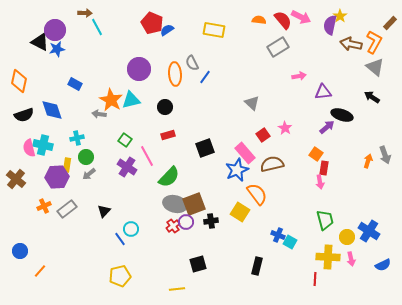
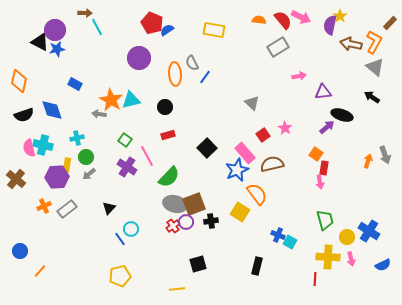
purple circle at (139, 69): moved 11 px up
black square at (205, 148): moved 2 px right; rotated 24 degrees counterclockwise
black triangle at (104, 211): moved 5 px right, 3 px up
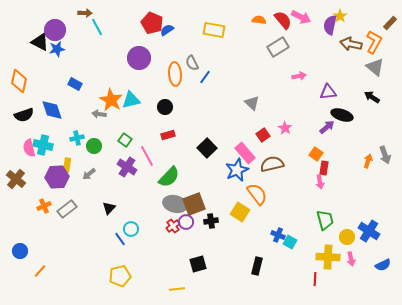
purple triangle at (323, 92): moved 5 px right
green circle at (86, 157): moved 8 px right, 11 px up
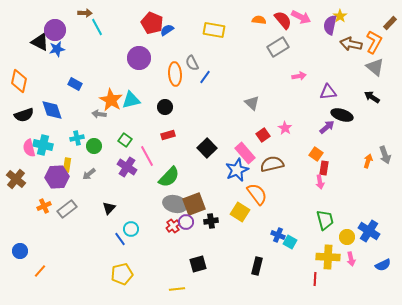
yellow pentagon at (120, 276): moved 2 px right, 2 px up
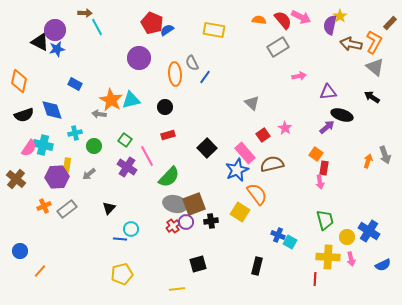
cyan cross at (77, 138): moved 2 px left, 5 px up
pink semicircle at (29, 148): rotated 132 degrees counterclockwise
blue line at (120, 239): rotated 48 degrees counterclockwise
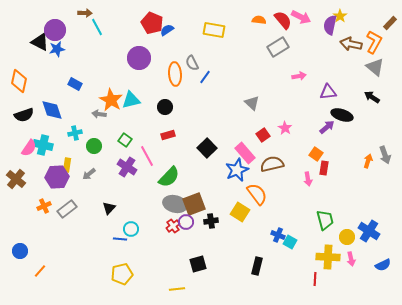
pink arrow at (320, 182): moved 12 px left, 3 px up
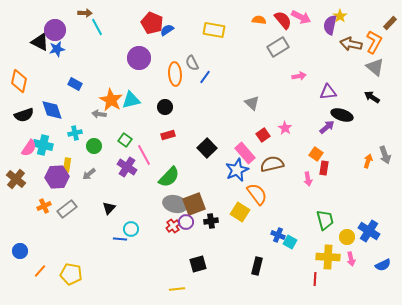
pink line at (147, 156): moved 3 px left, 1 px up
yellow pentagon at (122, 274): moved 51 px left; rotated 25 degrees clockwise
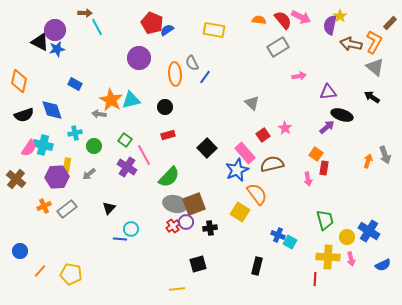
black cross at (211, 221): moved 1 px left, 7 px down
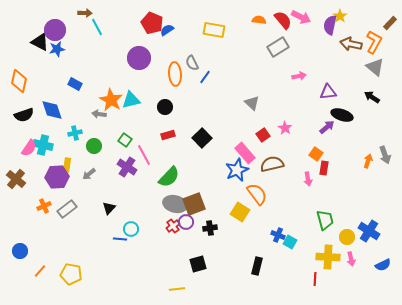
black square at (207, 148): moved 5 px left, 10 px up
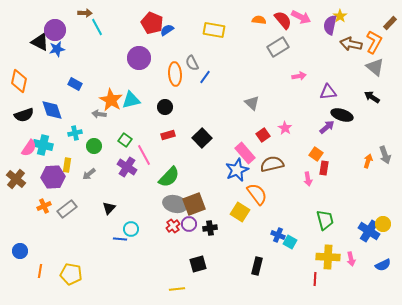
purple hexagon at (57, 177): moved 4 px left
purple circle at (186, 222): moved 3 px right, 2 px down
yellow circle at (347, 237): moved 36 px right, 13 px up
orange line at (40, 271): rotated 32 degrees counterclockwise
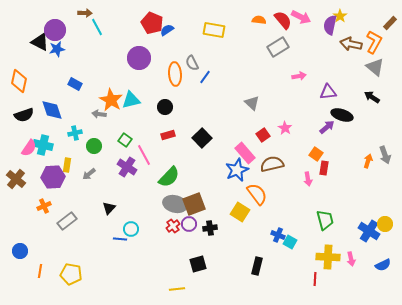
gray rectangle at (67, 209): moved 12 px down
yellow circle at (383, 224): moved 2 px right
